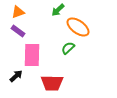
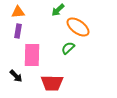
orange triangle: rotated 16 degrees clockwise
purple rectangle: rotated 64 degrees clockwise
black arrow: rotated 88 degrees clockwise
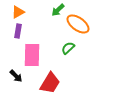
orange triangle: rotated 24 degrees counterclockwise
orange ellipse: moved 3 px up
red trapezoid: moved 2 px left; rotated 60 degrees counterclockwise
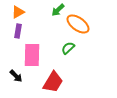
red trapezoid: moved 3 px right, 1 px up
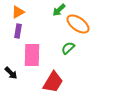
green arrow: moved 1 px right
black arrow: moved 5 px left, 3 px up
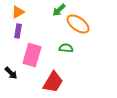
green semicircle: moved 2 px left; rotated 48 degrees clockwise
pink rectangle: rotated 15 degrees clockwise
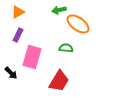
green arrow: rotated 32 degrees clockwise
purple rectangle: moved 4 px down; rotated 16 degrees clockwise
pink rectangle: moved 2 px down
red trapezoid: moved 6 px right, 1 px up
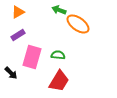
green arrow: rotated 32 degrees clockwise
purple rectangle: rotated 32 degrees clockwise
green semicircle: moved 8 px left, 7 px down
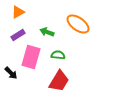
green arrow: moved 12 px left, 22 px down
pink rectangle: moved 1 px left
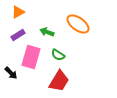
green semicircle: rotated 152 degrees counterclockwise
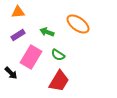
orange triangle: rotated 24 degrees clockwise
pink rectangle: rotated 15 degrees clockwise
